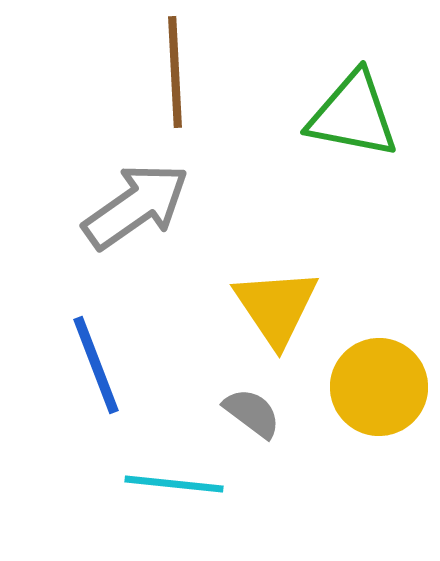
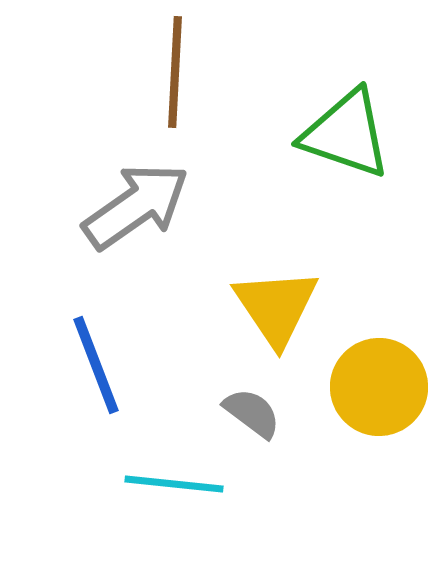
brown line: rotated 6 degrees clockwise
green triangle: moved 7 px left, 19 px down; rotated 8 degrees clockwise
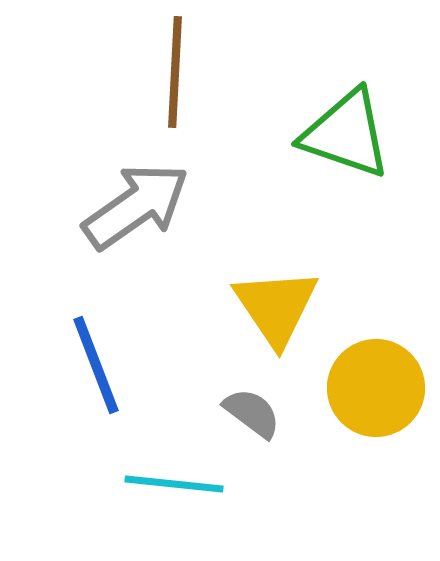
yellow circle: moved 3 px left, 1 px down
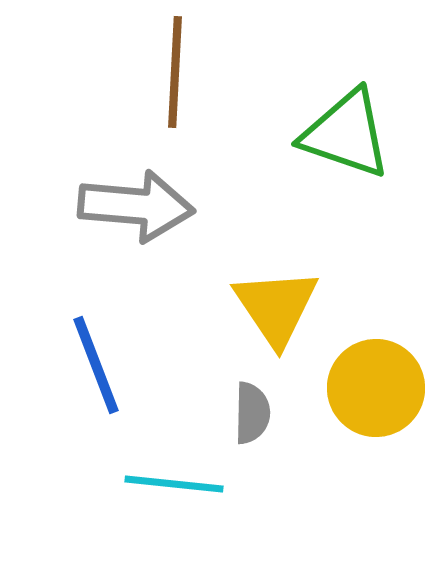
gray arrow: rotated 40 degrees clockwise
gray semicircle: rotated 54 degrees clockwise
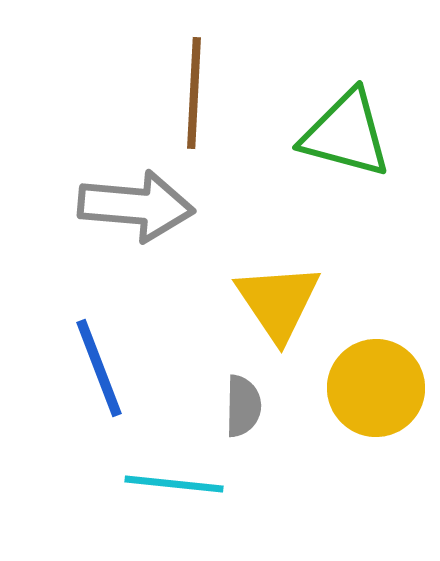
brown line: moved 19 px right, 21 px down
green triangle: rotated 4 degrees counterclockwise
yellow triangle: moved 2 px right, 5 px up
blue line: moved 3 px right, 3 px down
gray semicircle: moved 9 px left, 7 px up
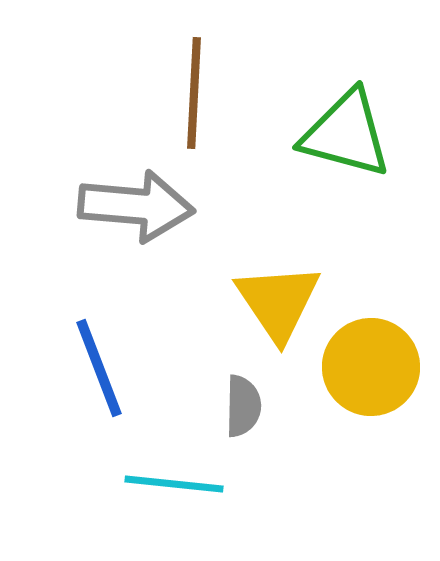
yellow circle: moved 5 px left, 21 px up
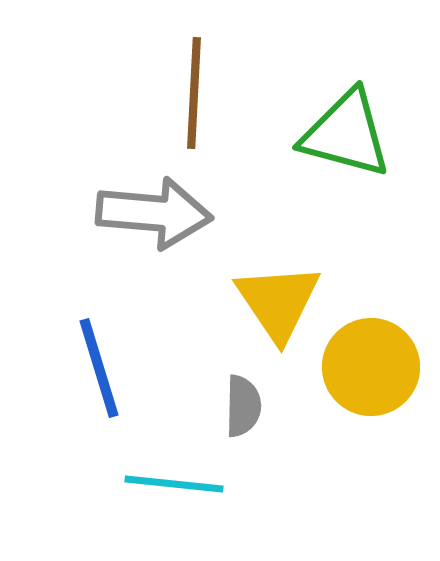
gray arrow: moved 18 px right, 7 px down
blue line: rotated 4 degrees clockwise
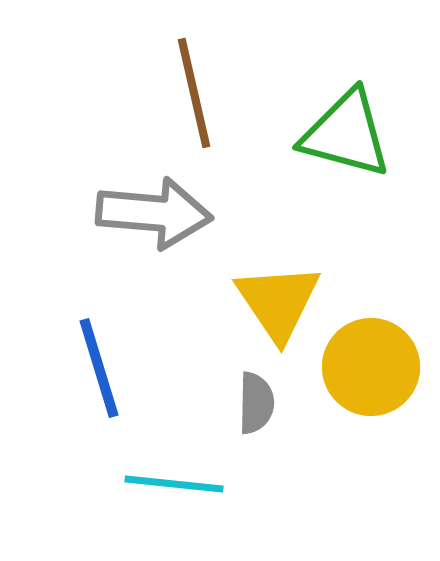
brown line: rotated 16 degrees counterclockwise
gray semicircle: moved 13 px right, 3 px up
